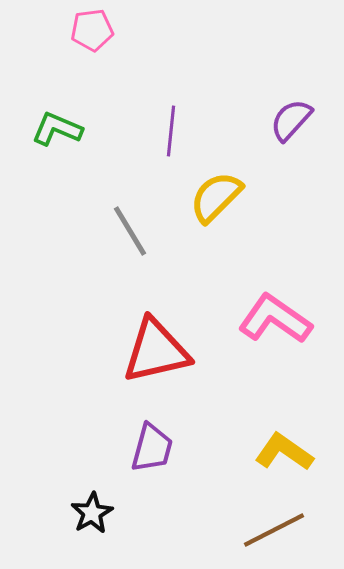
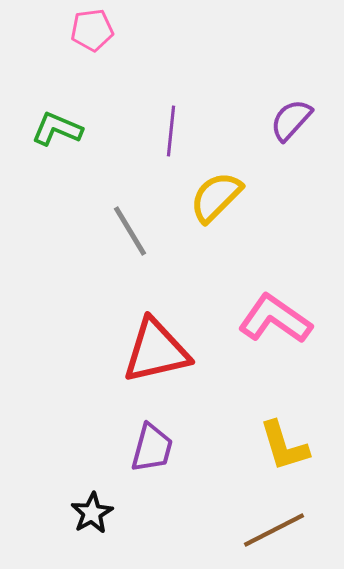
yellow L-shape: moved 6 px up; rotated 142 degrees counterclockwise
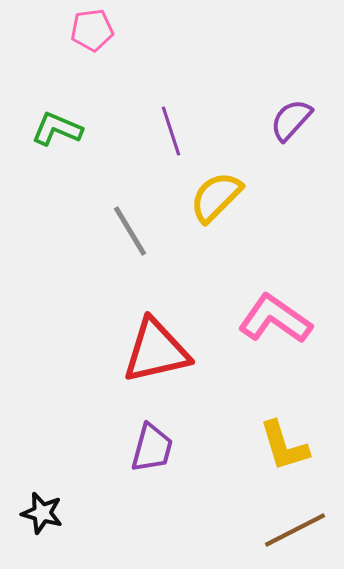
purple line: rotated 24 degrees counterclockwise
black star: moved 50 px left; rotated 27 degrees counterclockwise
brown line: moved 21 px right
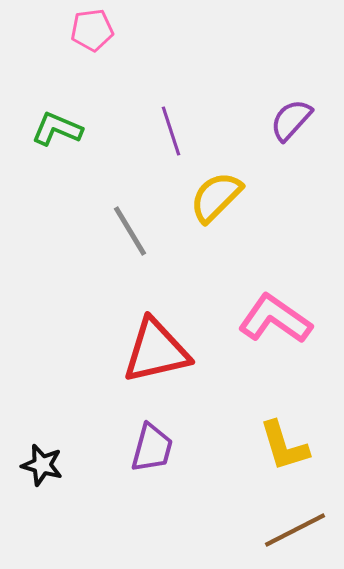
black star: moved 48 px up
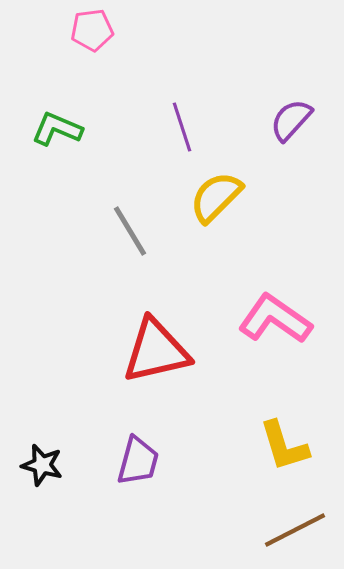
purple line: moved 11 px right, 4 px up
purple trapezoid: moved 14 px left, 13 px down
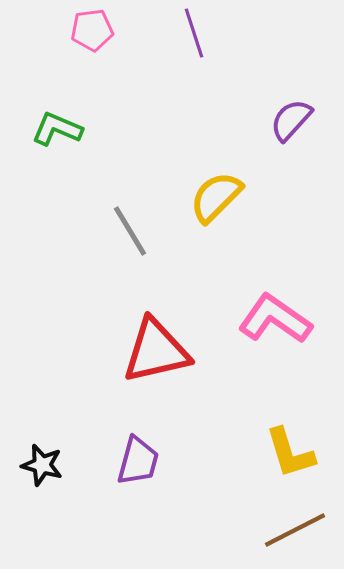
purple line: moved 12 px right, 94 px up
yellow L-shape: moved 6 px right, 7 px down
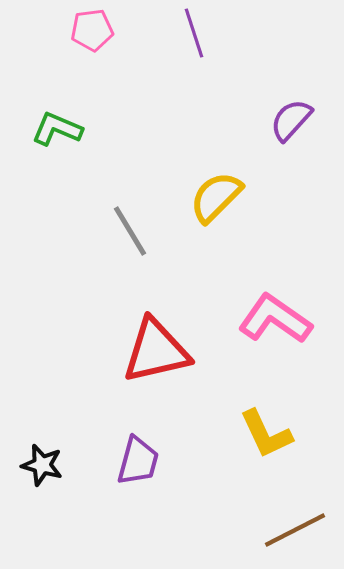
yellow L-shape: moved 24 px left, 19 px up; rotated 8 degrees counterclockwise
